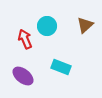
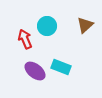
purple ellipse: moved 12 px right, 5 px up
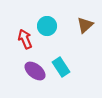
cyan rectangle: rotated 36 degrees clockwise
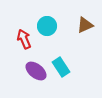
brown triangle: rotated 18 degrees clockwise
red arrow: moved 1 px left
purple ellipse: moved 1 px right
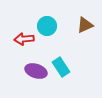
red arrow: rotated 72 degrees counterclockwise
purple ellipse: rotated 20 degrees counterclockwise
